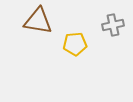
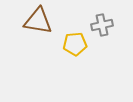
gray cross: moved 11 px left
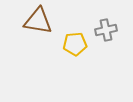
gray cross: moved 4 px right, 5 px down
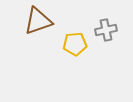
brown triangle: rotated 28 degrees counterclockwise
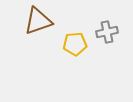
gray cross: moved 1 px right, 2 px down
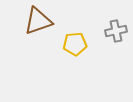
gray cross: moved 9 px right, 1 px up
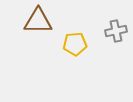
brown triangle: rotated 20 degrees clockwise
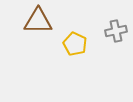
yellow pentagon: rotated 30 degrees clockwise
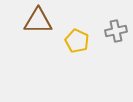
yellow pentagon: moved 2 px right, 3 px up
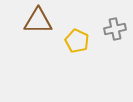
gray cross: moved 1 px left, 2 px up
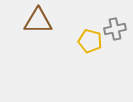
yellow pentagon: moved 13 px right; rotated 10 degrees counterclockwise
